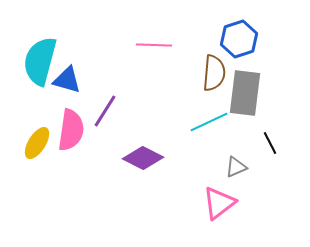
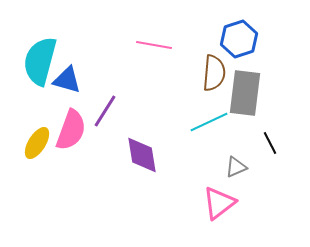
pink line: rotated 8 degrees clockwise
pink semicircle: rotated 12 degrees clockwise
purple diamond: moved 1 px left, 3 px up; rotated 54 degrees clockwise
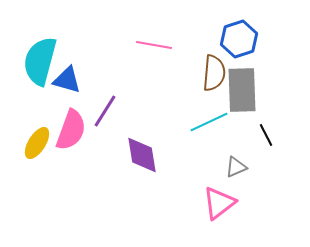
gray rectangle: moved 3 px left, 3 px up; rotated 9 degrees counterclockwise
black line: moved 4 px left, 8 px up
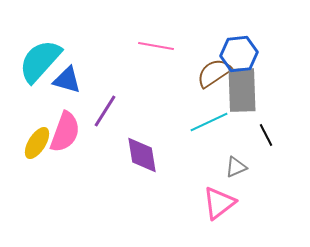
blue hexagon: moved 15 px down; rotated 12 degrees clockwise
pink line: moved 2 px right, 1 px down
cyan semicircle: rotated 27 degrees clockwise
brown semicircle: rotated 129 degrees counterclockwise
pink semicircle: moved 6 px left, 2 px down
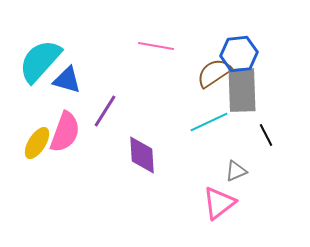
purple diamond: rotated 6 degrees clockwise
gray triangle: moved 4 px down
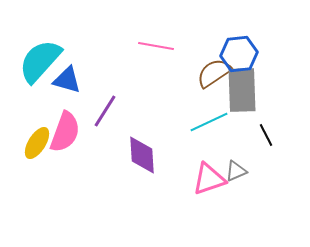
pink triangle: moved 10 px left, 24 px up; rotated 18 degrees clockwise
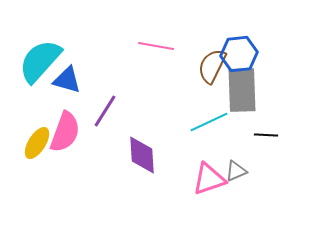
brown semicircle: moved 2 px left, 7 px up; rotated 30 degrees counterclockwise
black line: rotated 60 degrees counterclockwise
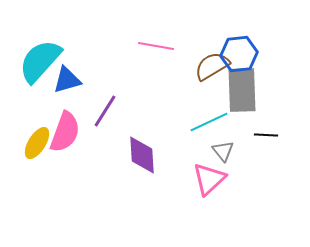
brown semicircle: rotated 33 degrees clockwise
blue triangle: rotated 32 degrees counterclockwise
gray triangle: moved 13 px left, 20 px up; rotated 45 degrees counterclockwise
pink triangle: rotated 24 degrees counterclockwise
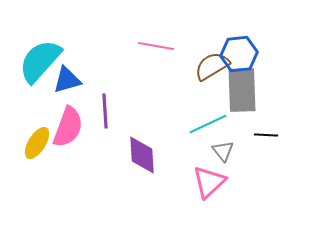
purple line: rotated 36 degrees counterclockwise
cyan line: moved 1 px left, 2 px down
pink semicircle: moved 3 px right, 5 px up
pink triangle: moved 3 px down
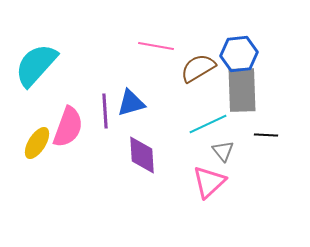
cyan semicircle: moved 4 px left, 4 px down
brown semicircle: moved 14 px left, 2 px down
blue triangle: moved 64 px right, 23 px down
